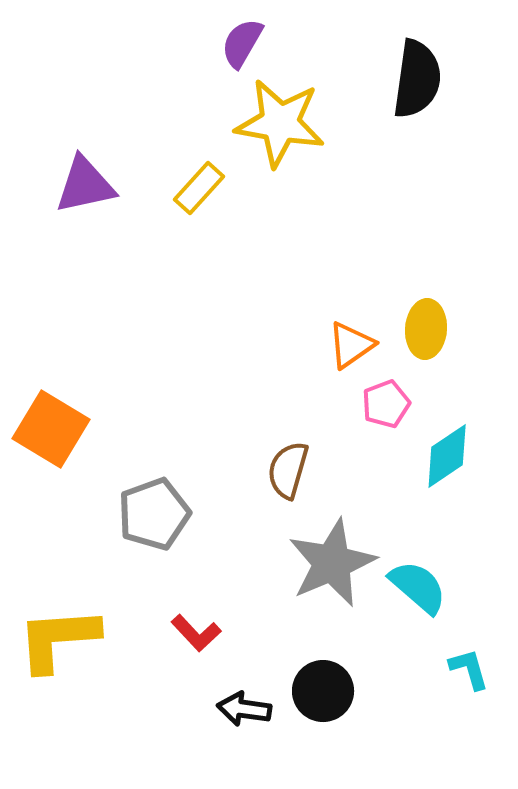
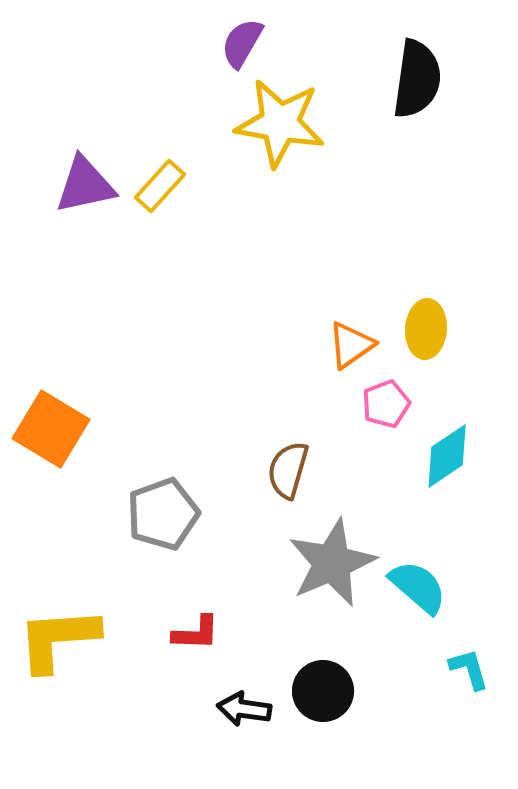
yellow rectangle: moved 39 px left, 2 px up
gray pentagon: moved 9 px right
red L-shape: rotated 45 degrees counterclockwise
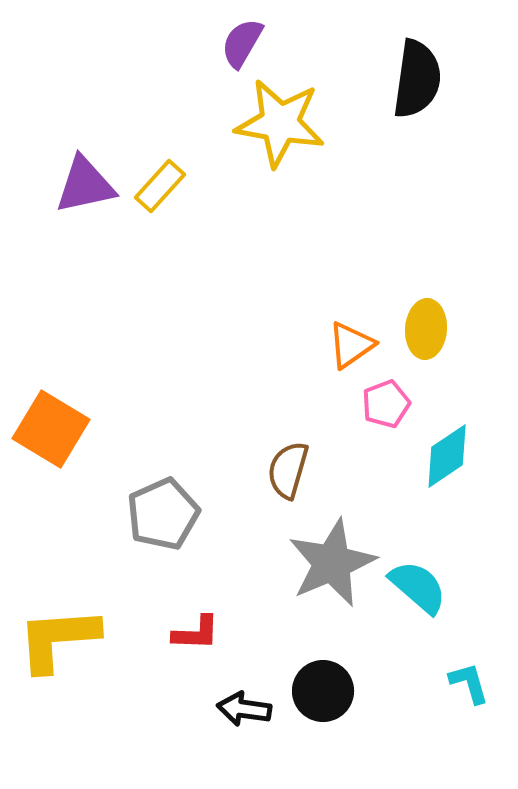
gray pentagon: rotated 4 degrees counterclockwise
cyan L-shape: moved 14 px down
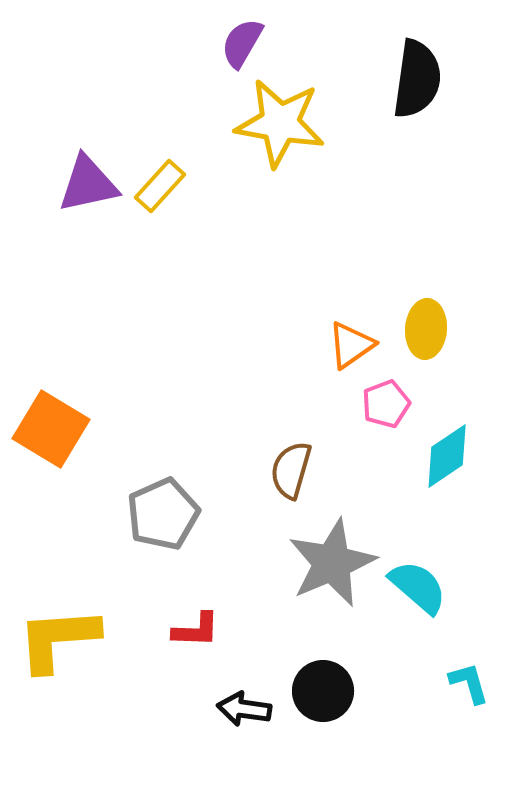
purple triangle: moved 3 px right, 1 px up
brown semicircle: moved 3 px right
red L-shape: moved 3 px up
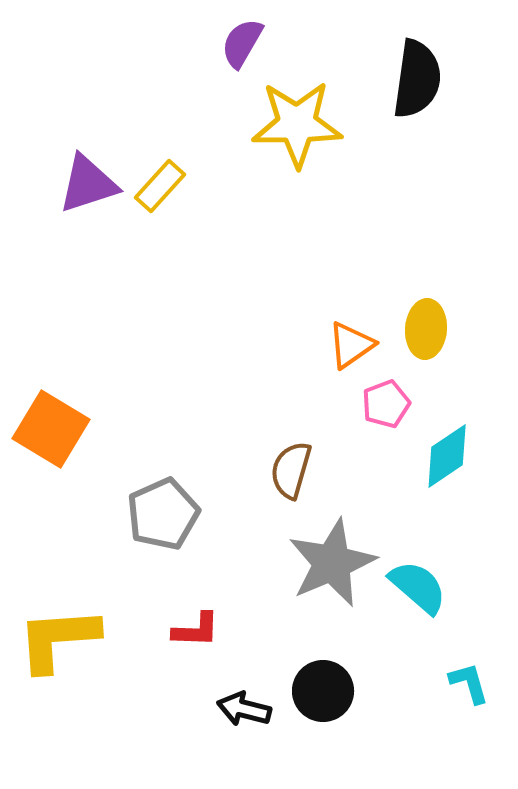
yellow star: moved 17 px right, 1 px down; rotated 10 degrees counterclockwise
purple triangle: rotated 6 degrees counterclockwise
black arrow: rotated 6 degrees clockwise
